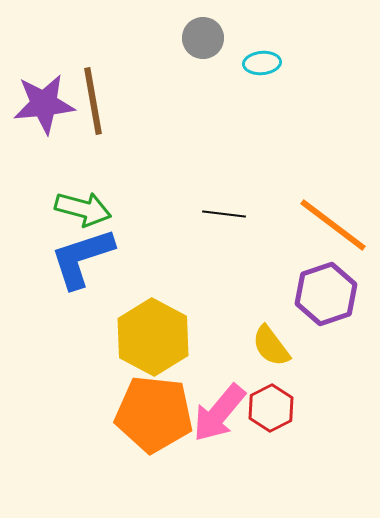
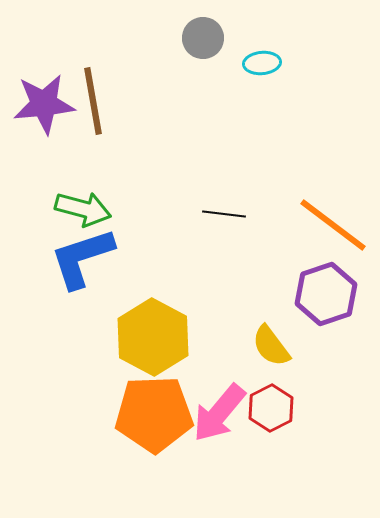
orange pentagon: rotated 8 degrees counterclockwise
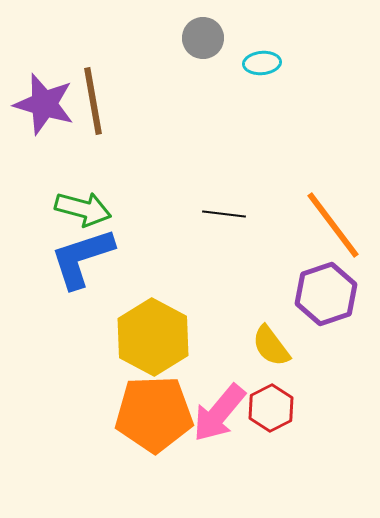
purple star: rotated 22 degrees clockwise
orange line: rotated 16 degrees clockwise
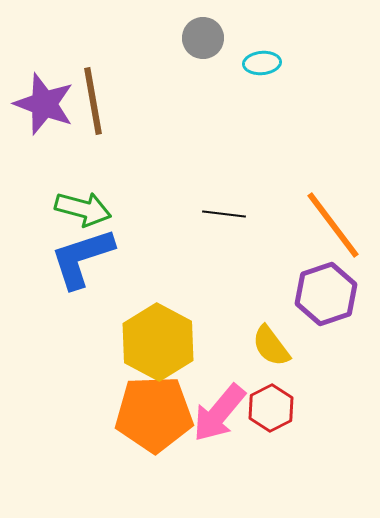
purple star: rotated 4 degrees clockwise
yellow hexagon: moved 5 px right, 5 px down
